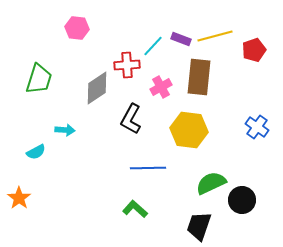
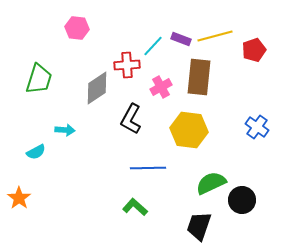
green L-shape: moved 2 px up
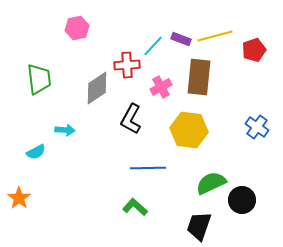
pink hexagon: rotated 20 degrees counterclockwise
green trapezoid: rotated 24 degrees counterclockwise
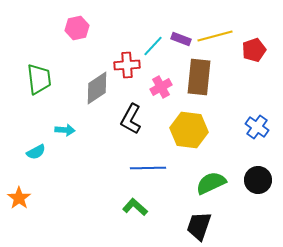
black circle: moved 16 px right, 20 px up
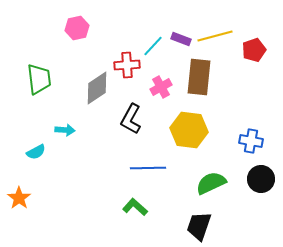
blue cross: moved 6 px left, 14 px down; rotated 25 degrees counterclockwise
black circle: moved 3 px right, 1 px up
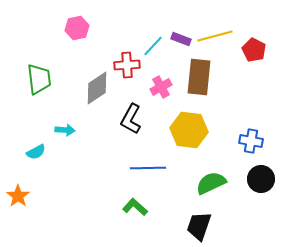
red pentagon: rotated 25 degrees counterclockwise
orange star: moved 1 px left, 2 px up
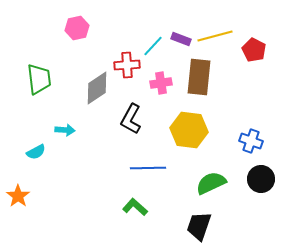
pink cross: moved 4 px up; rotated 20 degrees clockwise
blue cross: rotated 10 degrees clockwise
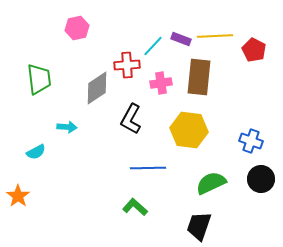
yellow line: rotated 12 degrees clockwise
cyan arrow: moved 2 px right, 3 px up
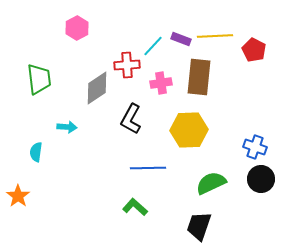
pink hexagon: rotated 15 degrees counterclockwise
yellow hexagon: rotated 9 degrees counterclockwise
blue cross: moved 4 px right, 6 px down
cyan semicircle: rotated 126 degrees clockwise
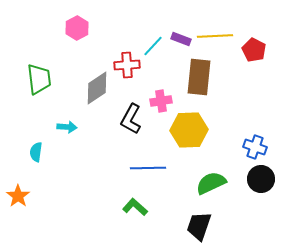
pink cross: moved 18 px down
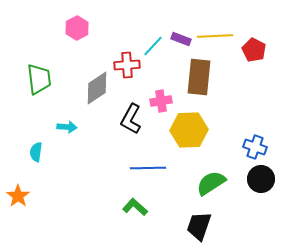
green semicircle: rotated 8 degrees counterclockwise
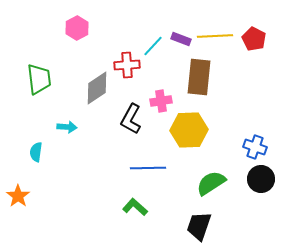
red pentagon: moved 11 px up
